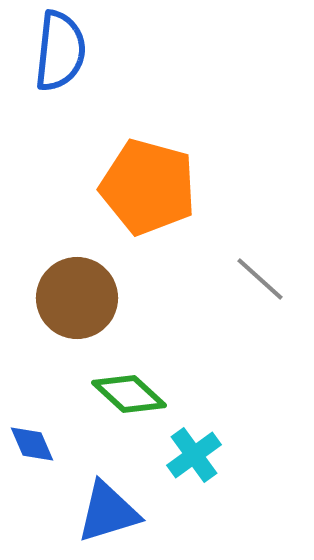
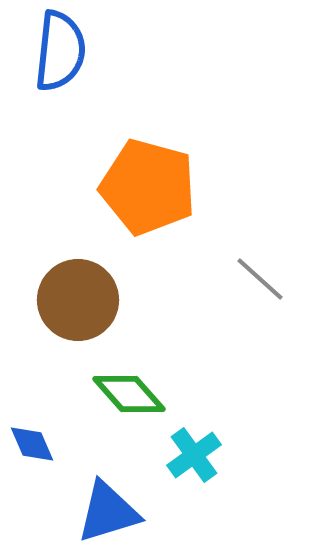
brown circle: moved 1 px right, 2 px down
green diamond: rotated 6 degrees clockwise
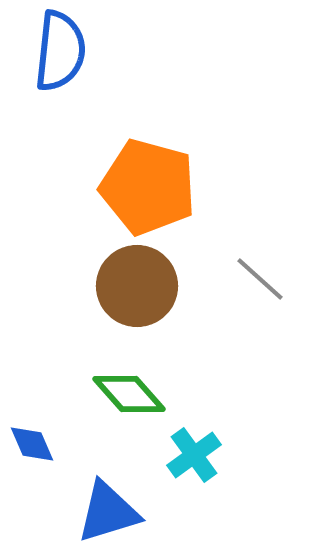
brown circle: moved 59 px right, 14 px up
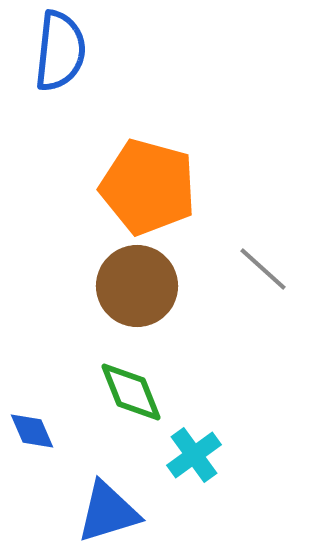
gray line: moved 3 px right, 10 px up
green diamond: moved 2 px right, 2 px up; rotated 20 degrees clockwise
blue diamond: moved 13 px up
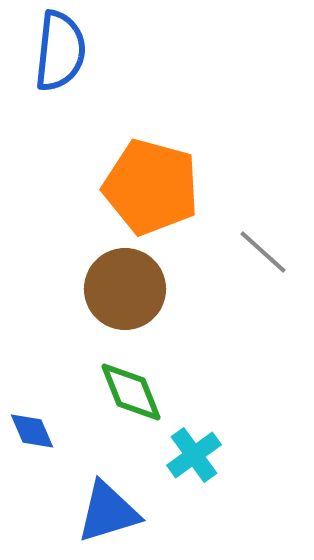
orange pentagon: moved 3 px right
gray line: moved 17 px up
brown circle: moved 12 px left, 3 px down
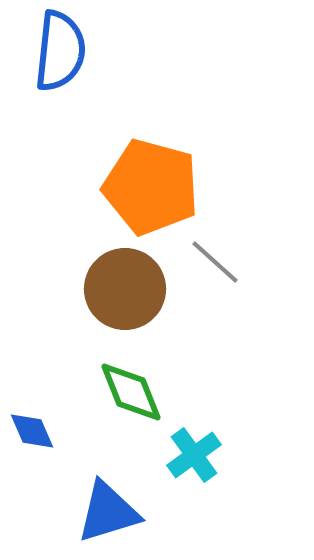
gray line: moved 48 px left, 10 px down
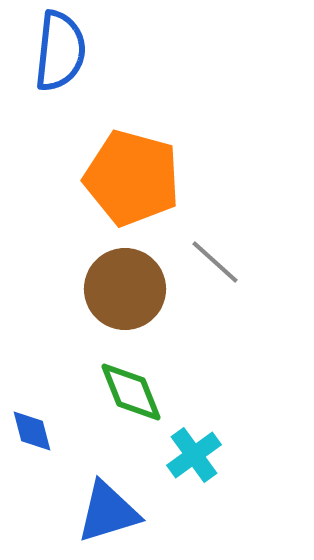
orange pentagon: moved 19 px left, 9 px up
blue diamond: rotated 9 degrees clockwise
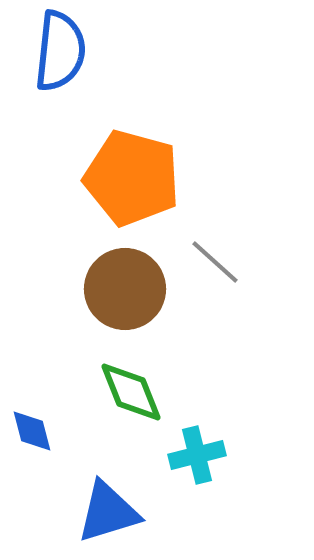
cyan cross: moved 3 px right; rotated 22 degrees clockwise
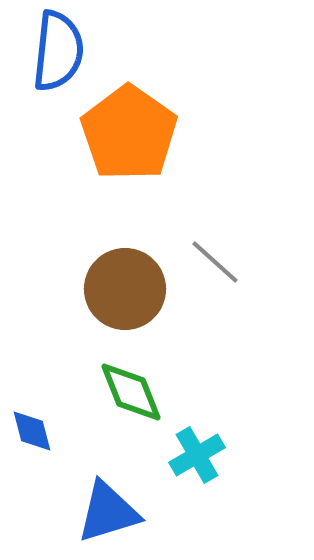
blue semicircle: moved 2 px left
orange pentagon: moved 3 px left, 45 px up; rotated 20 degrees clockwise
cyan cross: rotated 16 degrees counterclockwise
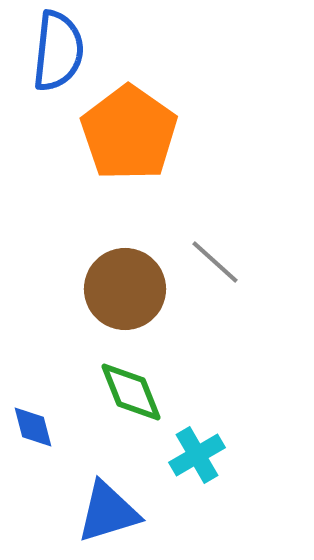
blue diamond: moved 1 px right, 4 px up
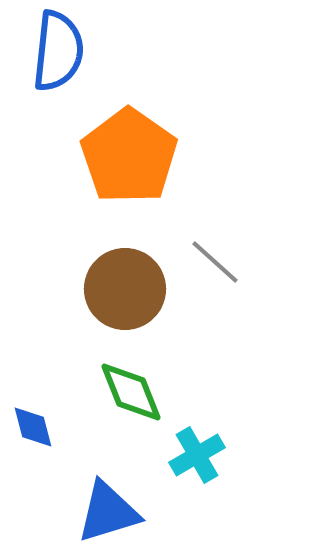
orange pentagon: moved 23 px down
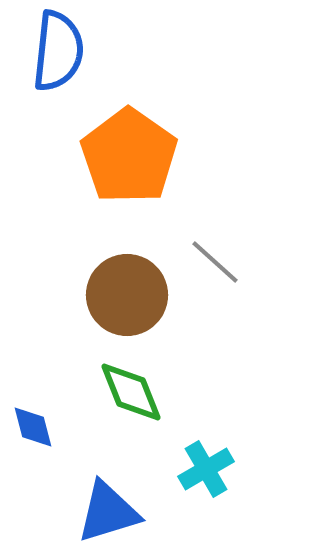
brown circle: moved 2 px right, 6 px down
cyan cross: moved 9 px right, 14 px down
